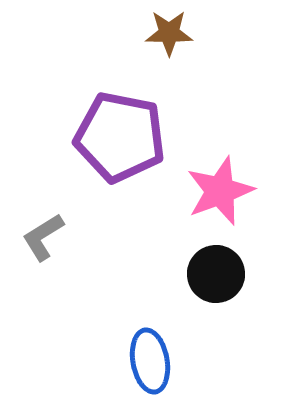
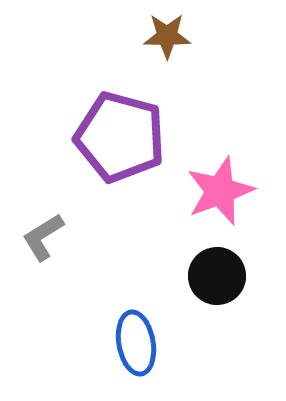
brown star: moved 2 px left, 3 px down
purple pentagon: rotated 4 degrees clockwise
black circle: moved 1 px right, 2 px down
blue ellipse: moved 14 px left, 18 px up
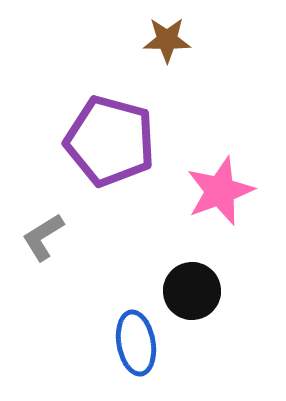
brown star: moved 4 px down
purple pentagon: moved 10 px left, 4 px down
black circle: moved 25 px left, 15 px down
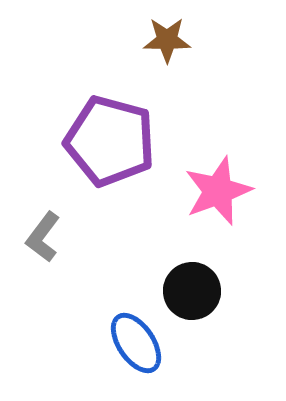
pink star: moved 2 px left
gray L-shape: rotated 21 degrees counterclockwise
blue ellipse: rotated 24 degrees counterclockwise
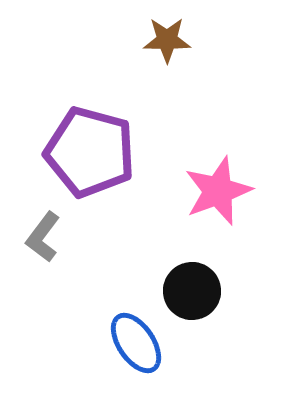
purple pentagon: moved 20 px left, 11 px down
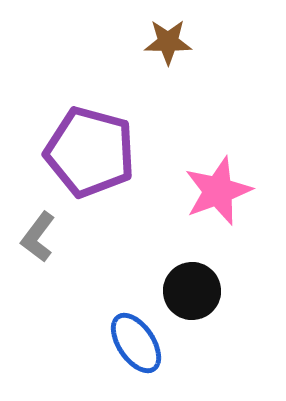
brown star: moved 1 px right, 2 px down
gray L-shape: moved 5 px left
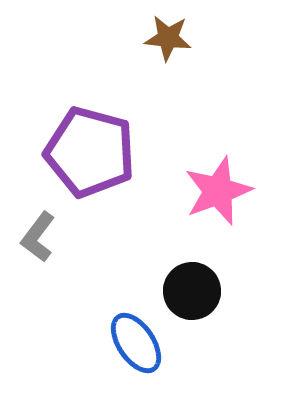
brown star: moved 4 px up; rotated 6 degrees clockwise
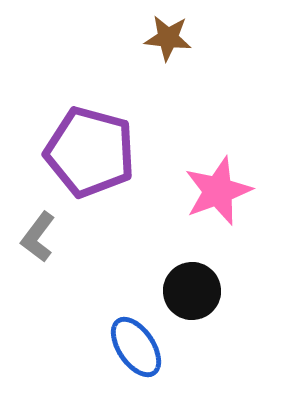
blue ellipse: moved 4 px down
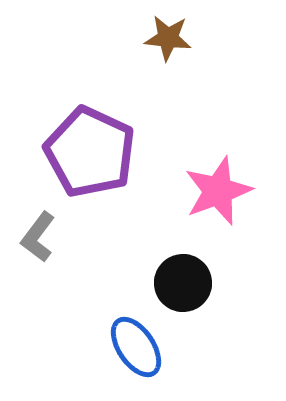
purple pentagon: rotated 10 degrees clockwise
black circle: moved 9 px left, 8 px up
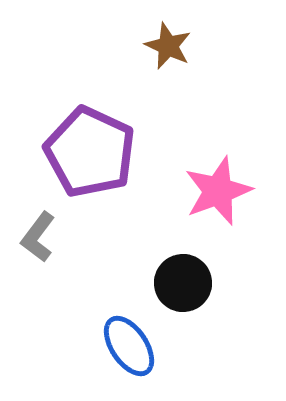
brown star: moved 8 px down; rotated 18 degrees clockwise
blue ellipse: moved 7 px left, 1 px up
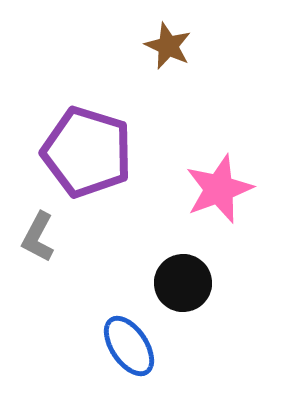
purple pentagon: moved 3 px left; rotated 8 degrees counterclockwise
pink star: moved 1 px right, 2 px up
gray L-shape: rotated 9 degrees counterclockwise
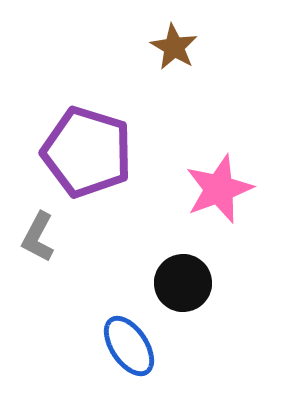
brown star: moved 6 px right, 1 px down; rotated 6 degrees clockwise
